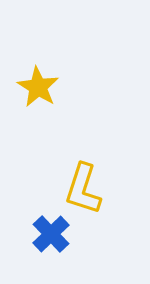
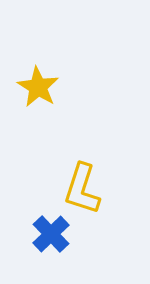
yellow L-shape: moved 1 px left
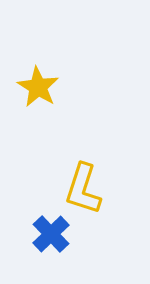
yellow L-shape: moved 1 px right
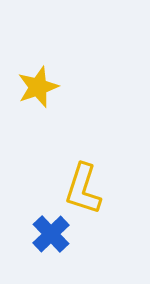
yellow star: rotated 21 degrees clockwise
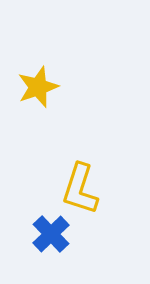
yellow L-shape: moved 3 px left
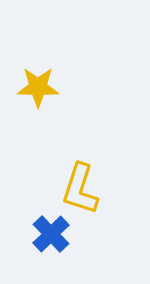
yellow star: rotated 21 degrees clockwise
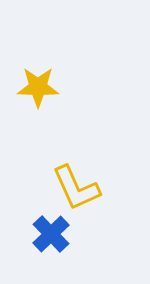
yellow L-shape: moved 4 px left, 1 px up; rotated 42 degrees counterclockwise
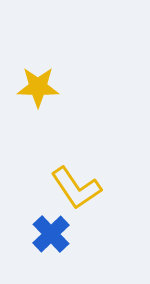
yellow L-shape: rotated 10 degrees counterclockwise
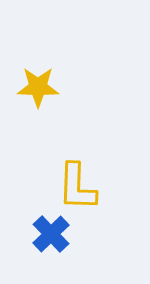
yellow L-shape: moved 1 px right, 1 px up; rotated 36 degrees clockwise
